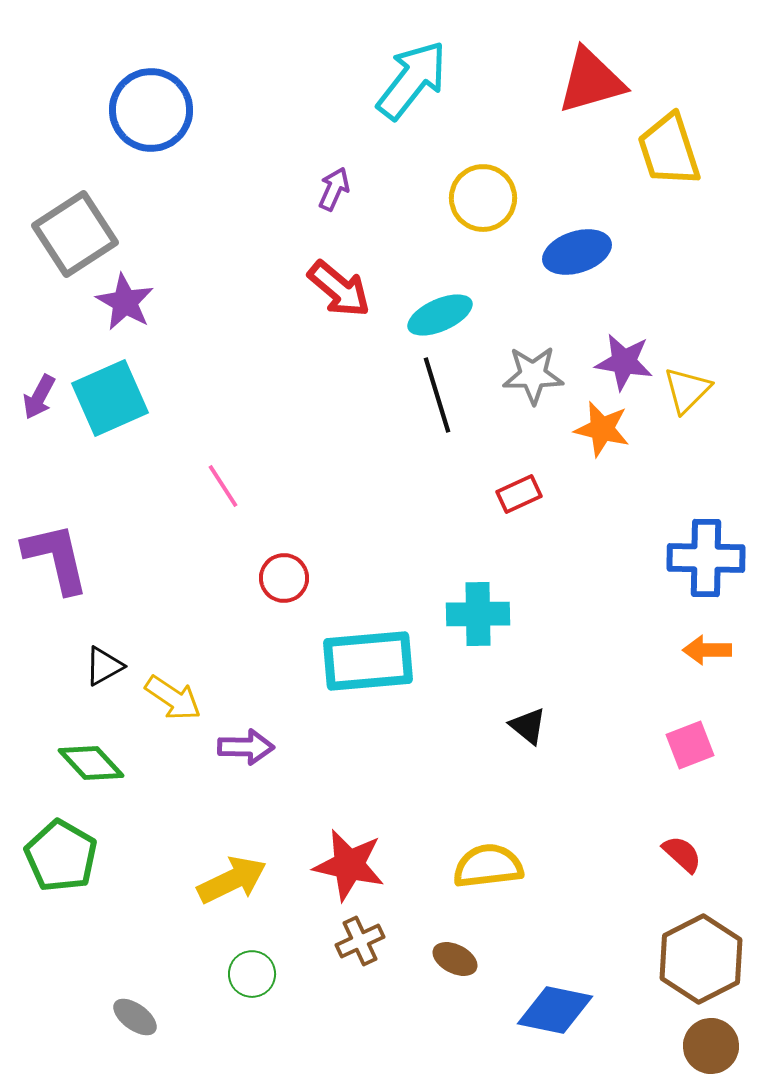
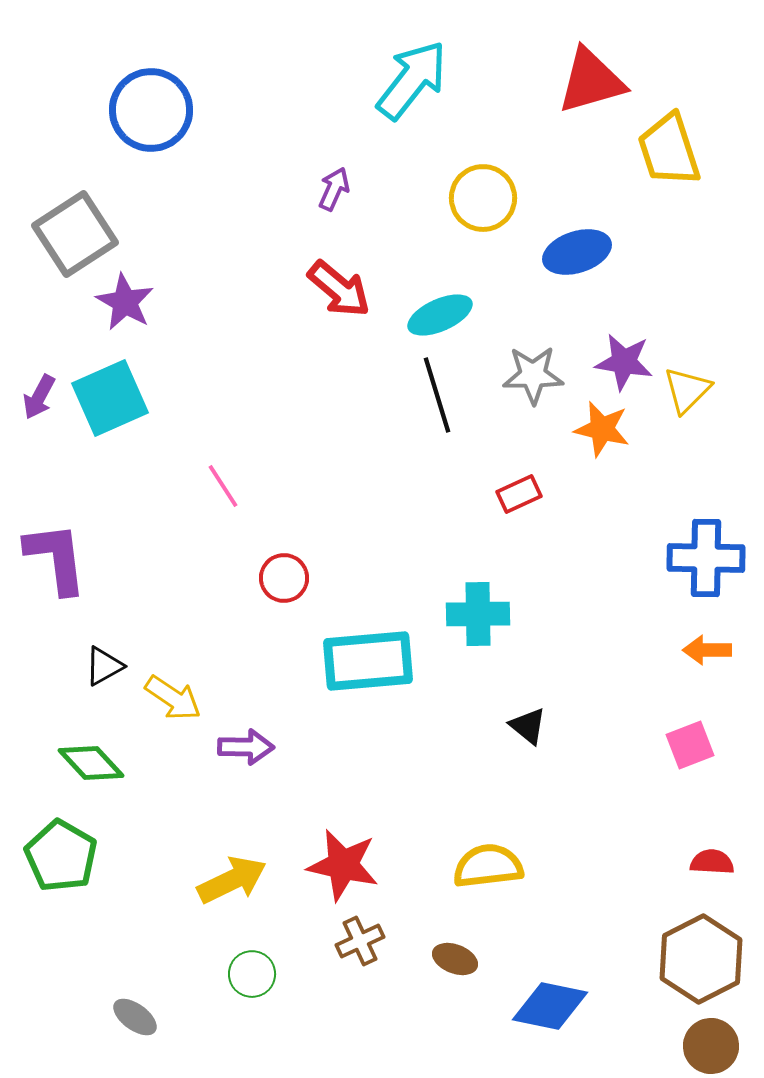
purple L-shape at (56, 558): rotated 6 degrees clockwise
red semicircle at (682, 854): moved 30 px right, 8 px down; rotated 39 degrees counterclockwise
red star at (349, 865): moved 6 px left
brown ellipse at (455, 959): rotated 6 degrees counterclockwise
blue diamond at (555, 1010): moved 5 px left, 4 px up
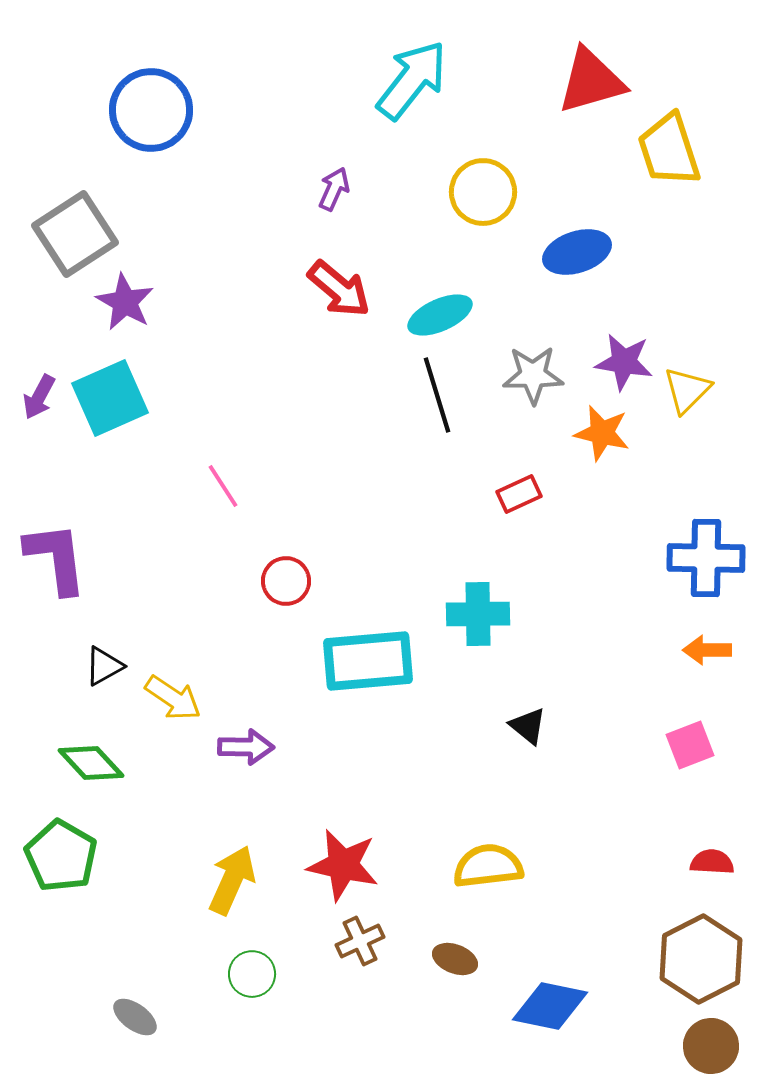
yellow circle at (483, 198): moved 6 px up
orange star at (602, 429): moved 4 px down
red circle at (284, 578): moved 2 px right, 3 px down
yellow arrow at (232, 880): rotated 40 degrees counterclockwise
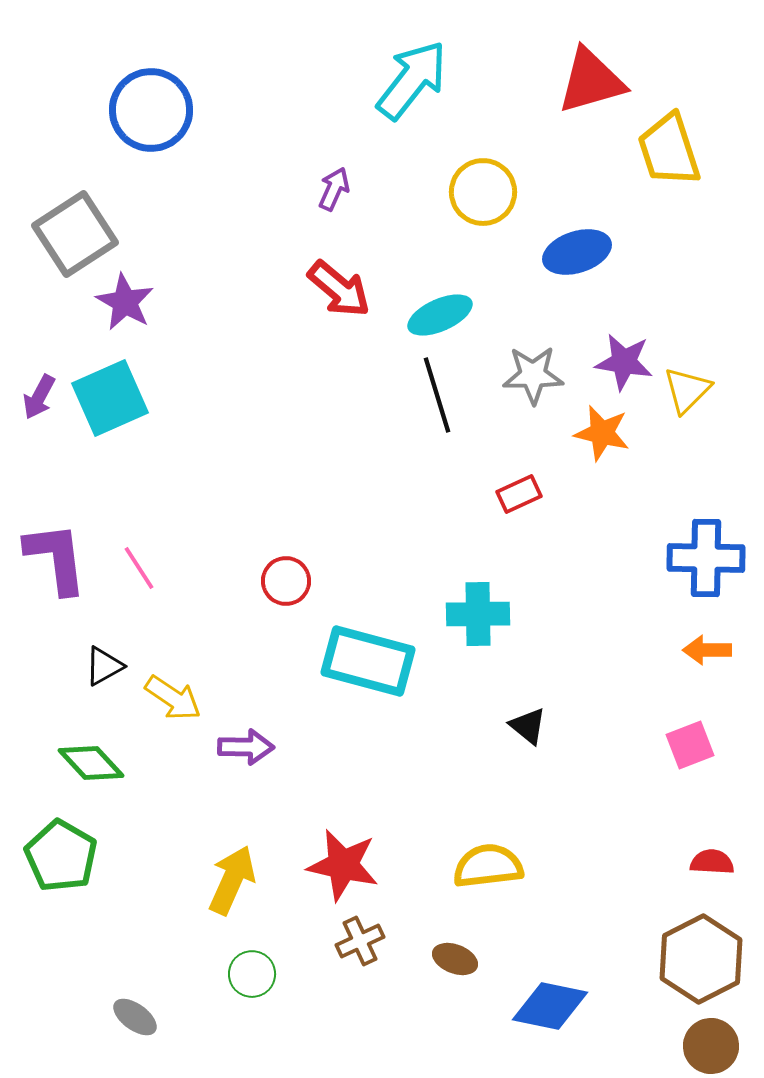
pink line at (223, 486): moved 84 px left, 82 px down
cyan rectangle at (368, 661): rotated 20 degrees clockwise
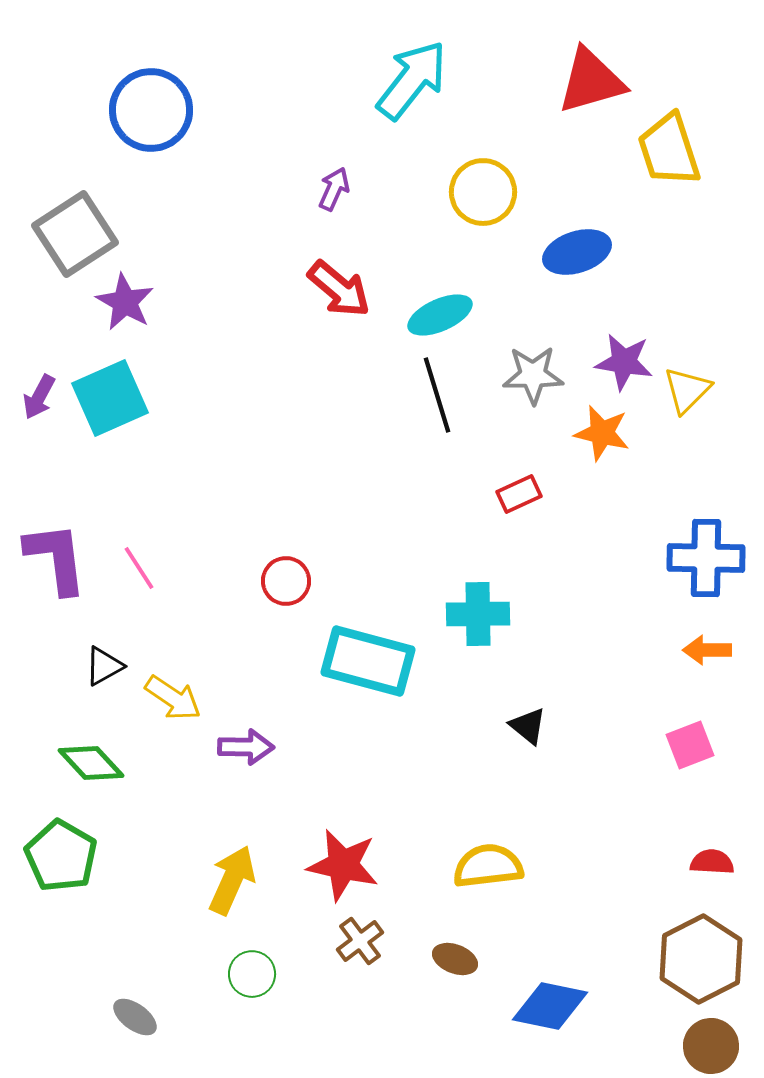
brown cross at (360, 941): rotated 12 degrees counterclockwise
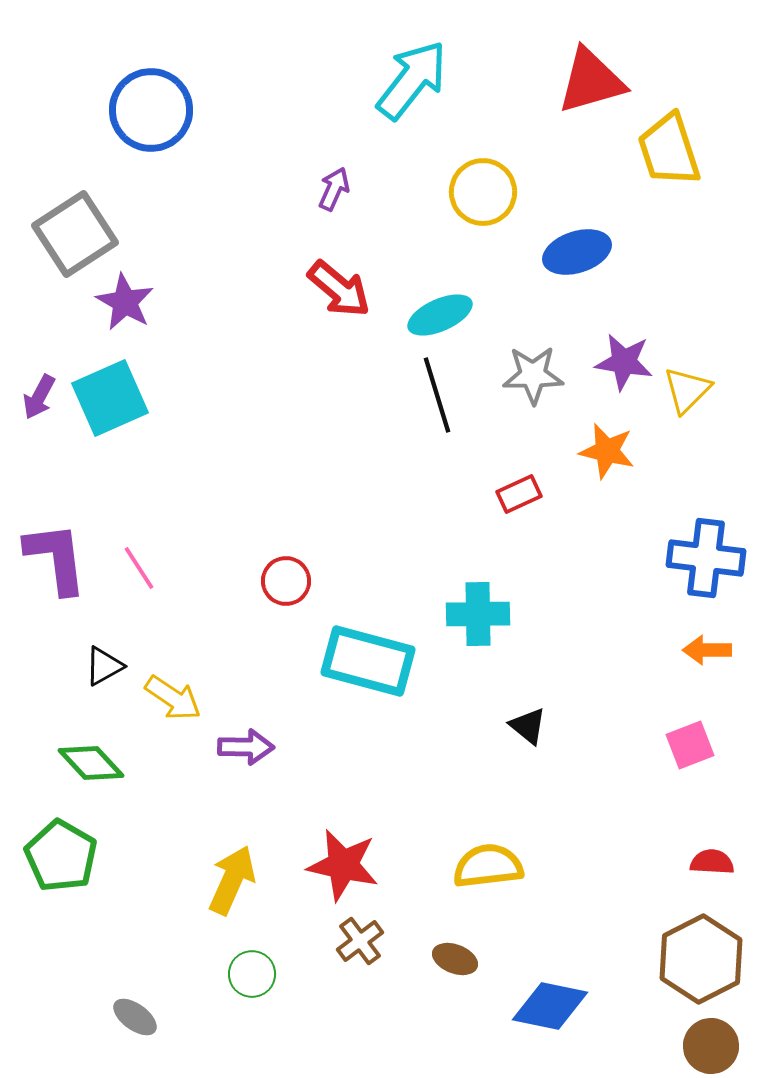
orange star at (602, 433): moved 5 px right, 18 px down
blue cross at (706, 558): rotated 6 degrees clockwise
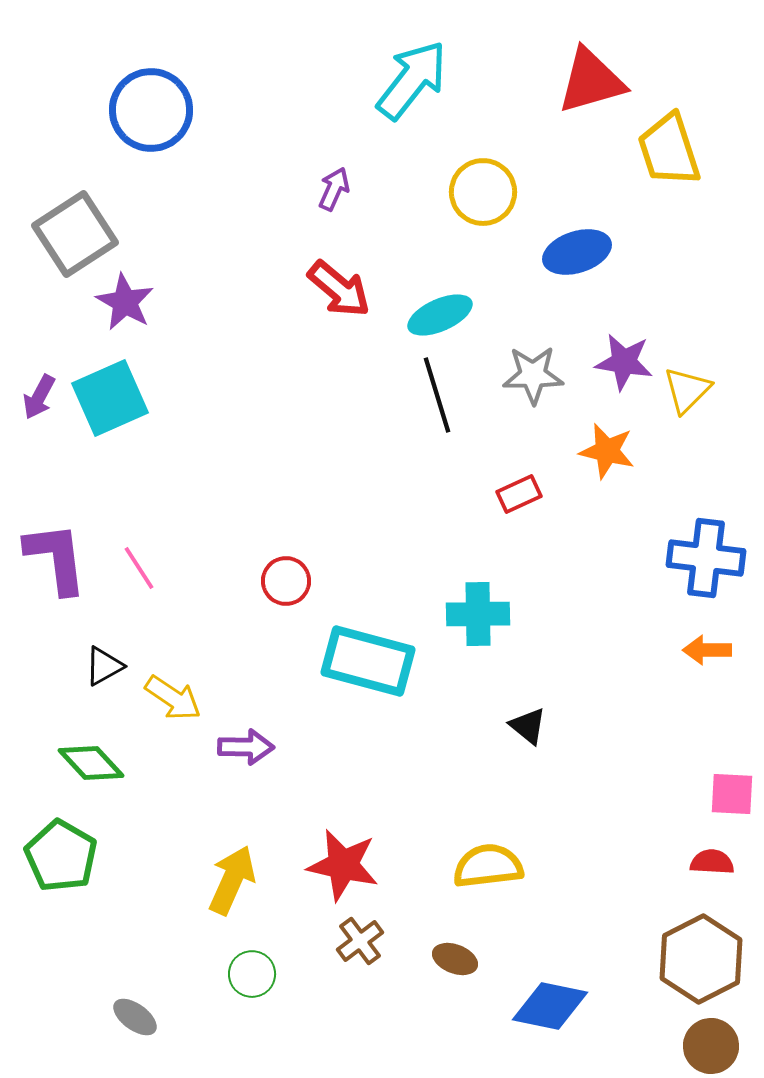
pink square at (690, 745): moved 42 px right, 49 px down; rotated 24 degrees clockwise
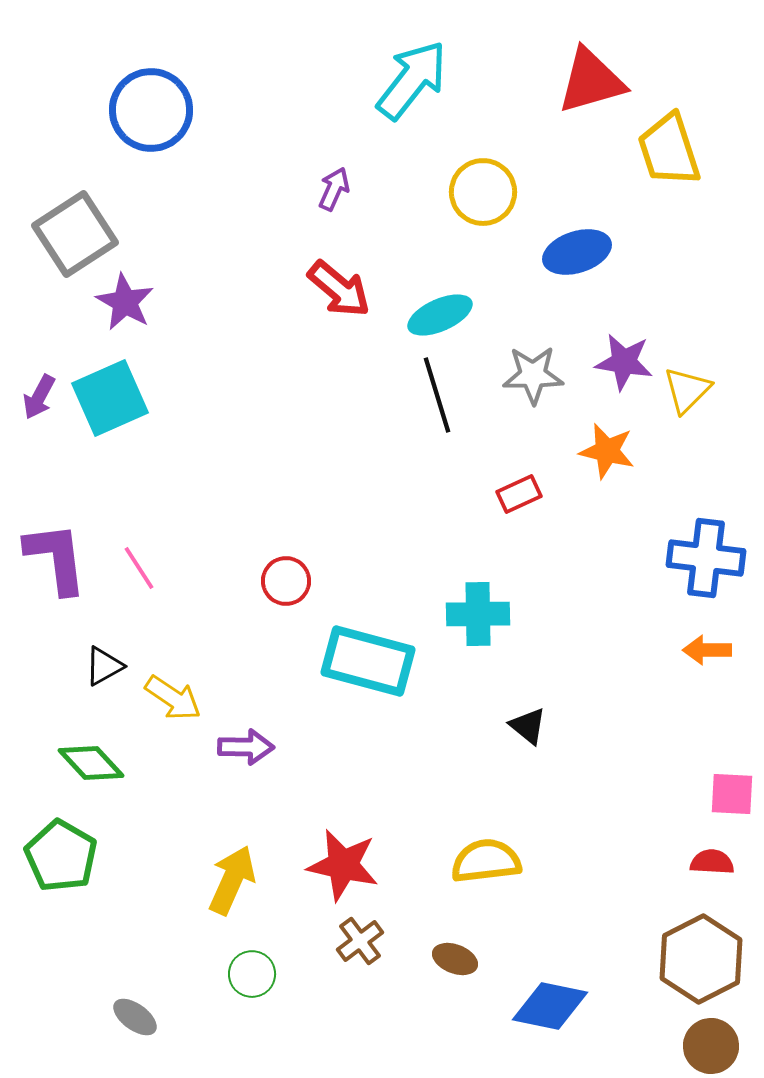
yellow semicircle at (488, 866): moved 2 px left, 5 px up
